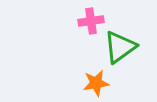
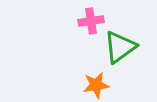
orange star: moved 2 px down
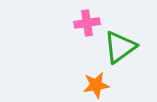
pink cross: moved 4 px left, 2 px down
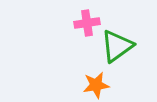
green triangle: moved 3 px left, 1 px up
